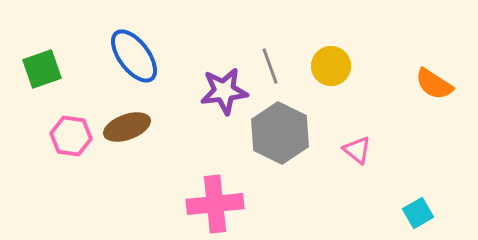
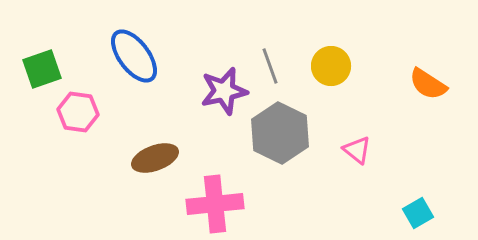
orange semicircle: moved 6 px left
purple star: rotated 6 degrees counterclockwise
brown ellipse: moved 28 px right, 31 px down
pink hexagon: moved 7 px right, 24 px up
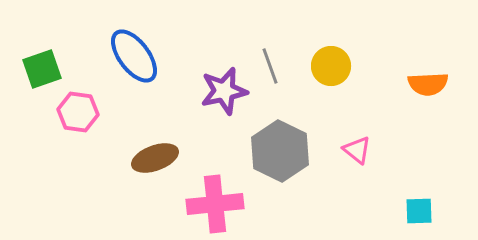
orange semicircle: rotated 36 degrees counterclockwise
gray hexagon: moved 18 px down
cyan square: moved 1 px right, 2 px up; rotated 28 degrees clockwise
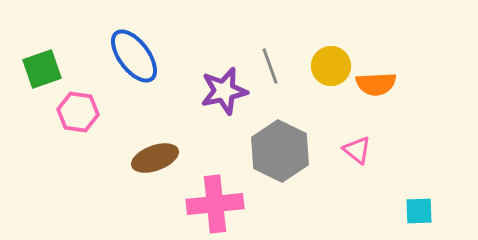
orange semicircle: moved 52 px left
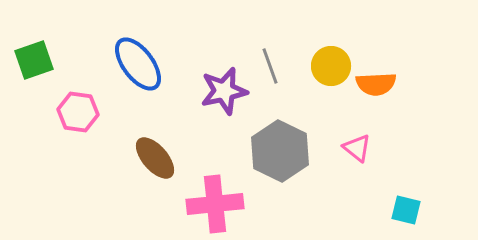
blue ellipse: moved 4 px right, 8 px down
green square: moved 8 px left, 9 px up
pink triangle: moved 2 px up
brown ellipse: rotated 69 degrees clockwise
cyan square: moved 13 px left, 1 px up; rotated 16 degrees clockwise
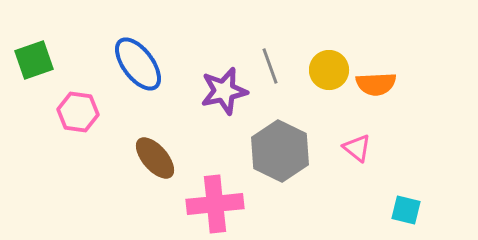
yellow circle: moved 2 px left, 4 px down
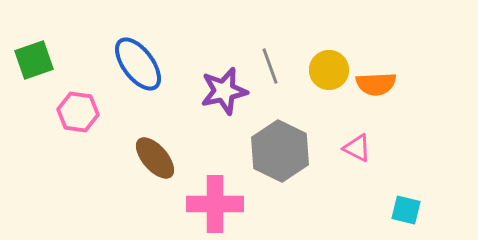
pink triangle: rotated 12 degrees counterclockwise
pink cross: rotated 6 degrees clockwise
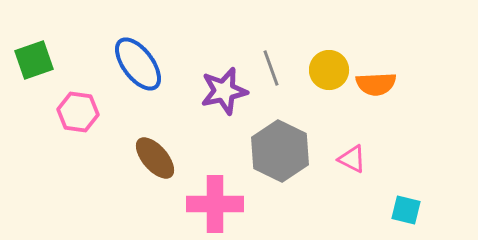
gray line: moved 1 px right, 2 px down
pink triangle: moved 5 px left, 11 px down
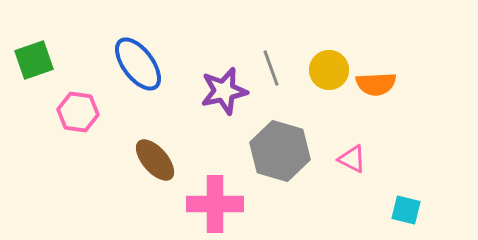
gray hexagon: rotated 10 degrees counterclockwise
brown ellipse: moved 2 px down
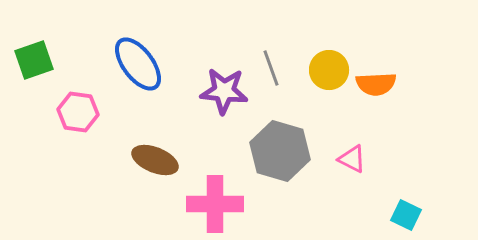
purple star: rotated 18 degrees clockwise
brown ellipse: rotated 27 degrees counterclockwise
cyan square: moved 5 px down; rotated 12 degrees clockwise
